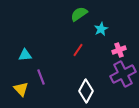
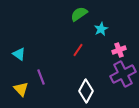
cyan triangle: moved 6 px left, 1 px up; rotated 40 degrees clockwise
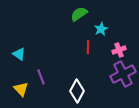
red line: moved 10 px right, 3 px up; rotated 32 degrees counterclockwise
white diamond: moved 9 px left
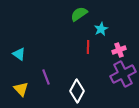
purple line: moved 5 px right
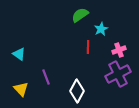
green semicircle: moved 1 px right, 1 px down
purple cross: moved 5 px left
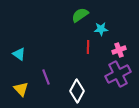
cyan star: rotated 24 degrees clockwise
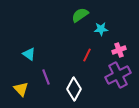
red line: moved 1 px left, 8 px down; rotated 24 degrees clockwise
cyan triangle: moved 10 px right
purple cross: moved 1 px down
white diamond: moved 3 px left, 2 px up
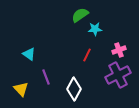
cyan star: moved 6 px left
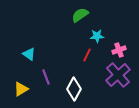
cyan star: moved 2 px right, 7 px down
purple cross: rotated 15 degrees counterclockwise
yellow triangle: rotated 42 degrees clockwise
